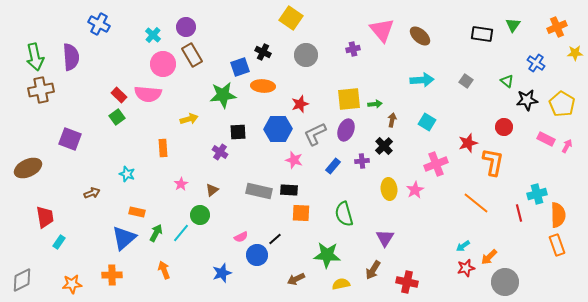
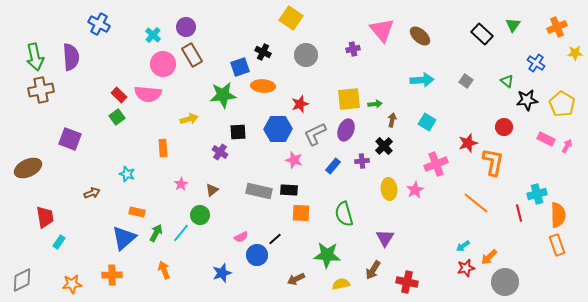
black rectangle at (482, 34): rotated 35 degrees clockwise
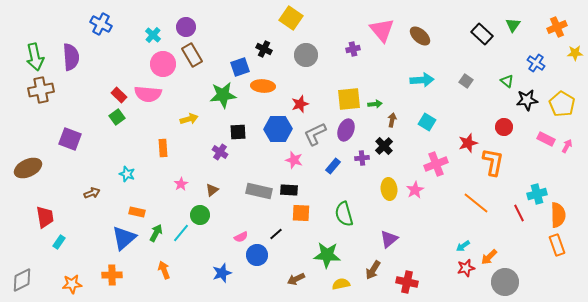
blue cross at (99, 24): moved 2 px right
black cross at (263, 52): moved 1 px right, 3 px up
purple cross at (362, 161): moved 3 px up
red line at (519, 213): rotated 12 degrees counterclockwise
purple triangle at (385, 238): moved 4 px right, 1 px down; rotated 18 degrees clockwise
black line at (275, 239): moved 1 px right, 5 px up
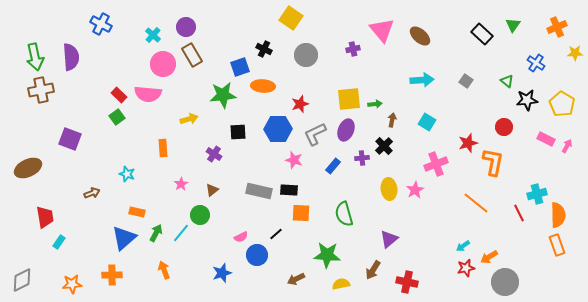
purple cross at (220, 152): moved 6 px left, 2 px down
orange arrow at (489, 257): rotated 12 degrees clockwise
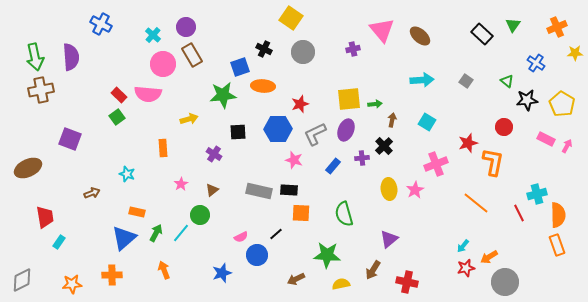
gray circle at (306, 55): moved 3 px left, 3 px up
cyan arrow at (463, 246): rotated 16 degrees counterclockwise
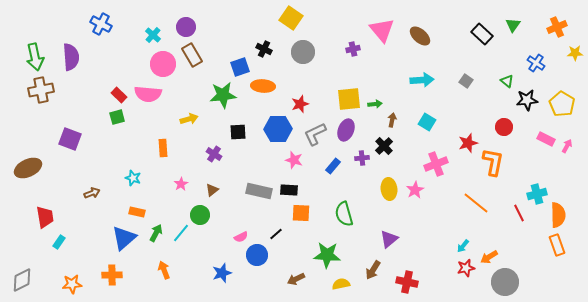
green square at (117, 117): rotated 21 degrees clockwise
cyan star at (127, 174): moved 6 px right, 4 px down
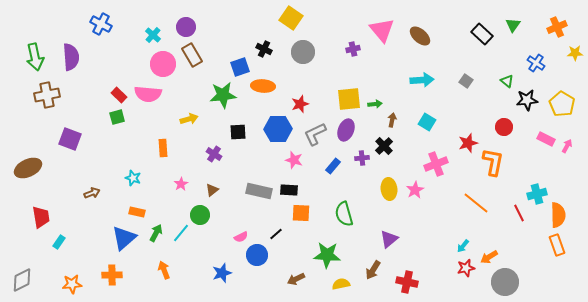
brown cross at (41, 90): moved 6 px right, 5 px down
red trapezoid at (45, 217): moved 4 px left
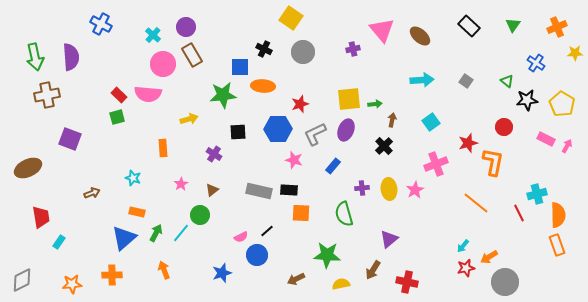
black rectangle at (482, 34): moved 13 px left, 8 px up
blue square at (240, 67): rotated 18 degrees clockwise
cyan square at (427, 122): moved 4 px right; rotated 24 degrees clockwise
purple cross at (362, 158): moved 30 px down
black line at (276, 234): moved 9 px left, 3 px up
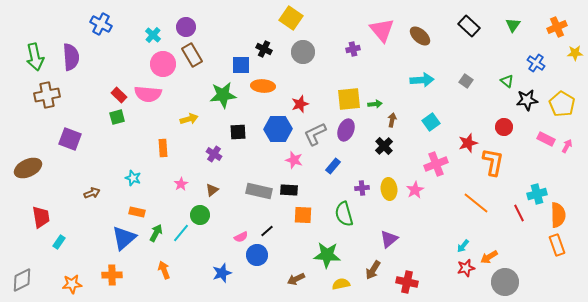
blue square at (240, 67): moved 1 px right, 2 px up
orange square at (301, 213): moved 2 px right, 2 px down
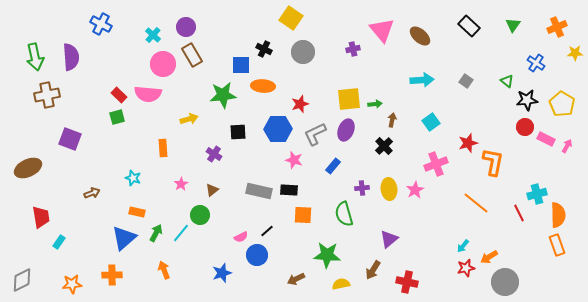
red circle at (504, 127): moved 21 px right
